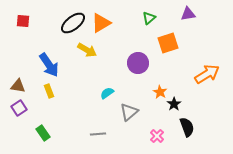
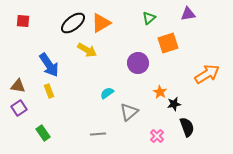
black star: rotated 24 degrees clockwise
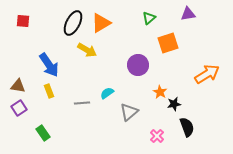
black ellipse: rotated 25 degrees counterclockwise
purple circle: moved 2 px down
gray line: moved 16 px left, 31 px up
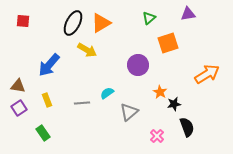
blue arrow: rotated 75 degrees clockwise
yellow rectangle: moved 2 px left, 9 px down
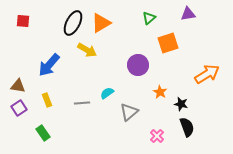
black star: moved 7 px right; rotated 24 degrees clockwise
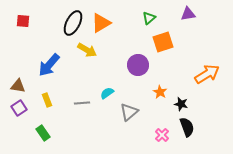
orange square: moved 5 px left, 1 px up
pink cross: moved 5 px right, 1 px up
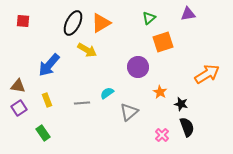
purple circle: moved 2 px down
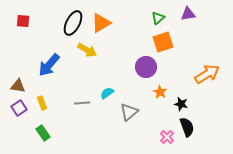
green triangle: moved 9 px right
purple circle: moved 8 px right
yellow rectangle: moved 5 px left, 3 px down
pink cross: moved 5 px right, 2 px down
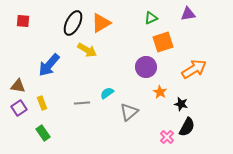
green triangle: moved 7 px left; rotated 16 degrees clockwise
orange arrow: moved 13 px left, 5 px up
black semicircle: rotated 48 degrees clockwise
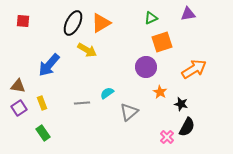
orange square: moved 1 px left
